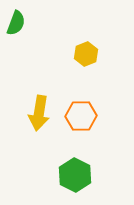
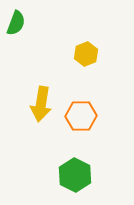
yellow arrow: moved 2 px right, 9 px up
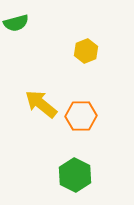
green semicircle: rotated 55 degrees clockwise
yellow hexagon: moved 3 px up
yellow arrow: rotated 120 degrees clockwise
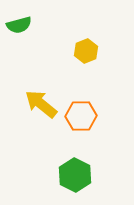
green semicircle: moved 3 px right, 2 px down
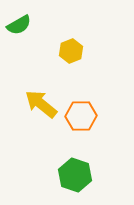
green semicircle: rotated 15 degrees counterclockwise
yellow hexagon: moved 15 px left
green hexagon: rotated 8 degrees counterclockwise
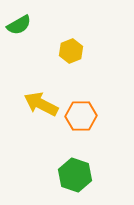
yellow arrow: rotated 12 degrees counterclockwise
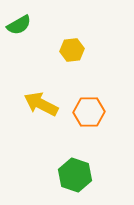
yellow hexagon: moved 1 px right, 1 px up; rotated 15 degrees clockwise
orange hexagon: moved 8 px right, 4 px up
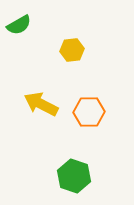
green hexagon: moved 1 px left, 1 px down
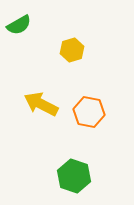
yellow hexagon: rotated 10 degrees counterclockwise
orange hexagon: rotated 12 degrees clockwise
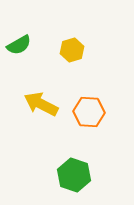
green semicircle: moved 20 px down
orange hexagon: rotated 8 degrees counterclockwise
green hexagon: moved 1 px up
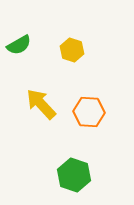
yellow hexagon: rotated 25 degrees counterclockwise
yellow arrow: rotated 20 degrees clockwise
